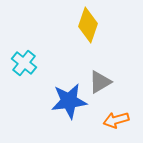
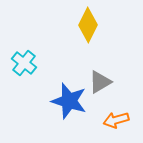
yellow diamond: rotated 8 degrees clockwise
blue star: rotated 24 degrees clockwise
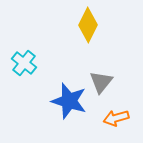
gray triangle: moved 1 px right; rotated 20 degrees counterclockwise
orange arrow: moved 2 px up
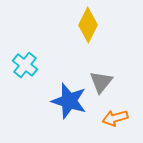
cyan cross: moved 1 px right, 2 px down
orange arrow: moved 1 px left
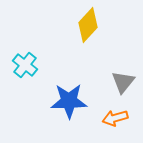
yellow diamond: rotated 16 degrees clockwise
gray triangle: moved 22 px right
blue star: rotated 18 degrees counterclockwise
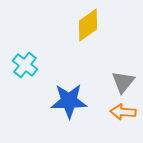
yellow diamond: rotated 12 degrees clockwise
orange arrow: moved 8 px right, 6 px up; rotated 20 degrees clockwise
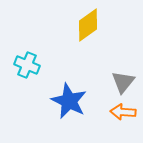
cyan cross: moved 2 px right; rotated 15 degrees counterclockwise
blue star: rotated 27 degrees clockwise
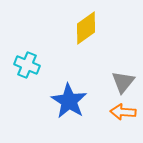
yellow diamond: moved 2 px left, 3 px down
blue star: rotated 6 degrees clockwise
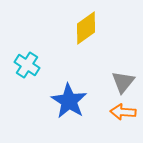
cyan cross: rotated 10 degrees clockwise
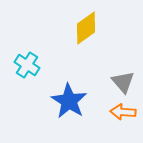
gray triangle: rotated 20 degrees counterclockwise
